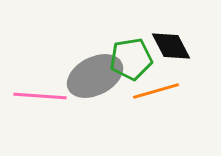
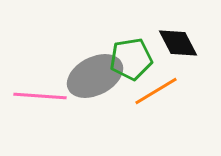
black diamond: moved 7 px right, 3 px up
orange line: rotated 15 degrees counterclockwise
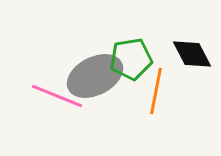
black diamond: moved 14 px right, 11 px down
orange line: rotated 48 degrees counterclockwise
pink line: moved 17 px right; rotated 18 degrees clockwise
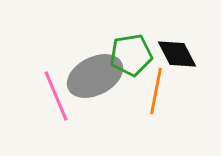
black diamond: moved 15 px left
green pentagon: moved 4 px up
pink line: moved 1 px left; rotated 45 degrees clockwise
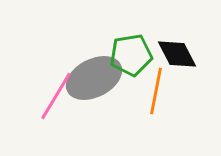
gray ellipse: moved 1 px left, 2 px down
pink line: rotated 54 degrees clockwise
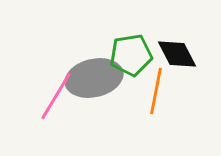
gray ellipse: rotated 14 degrees clockwise
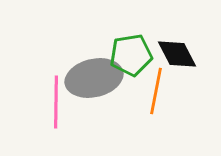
pink line: moved 6 px down; rotated 30 degrees counterclockwise
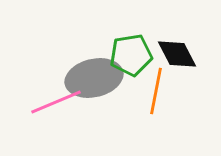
pink line: rotated 66 degrees clockwise
